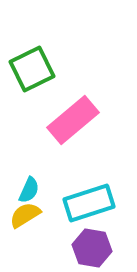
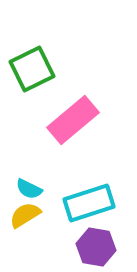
cyan semicircle: moved 1 px up; rotated 92 degrees clockwise
purple hexagon: moved 4 px right, 1 px up
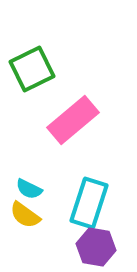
cyan rectangle: rotated 54 degrees counterclockwise
yellow semicircle: rotated 112 degrees counterclockwise
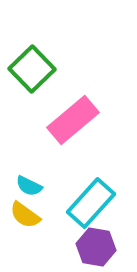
green square: rotated 18 degrees counterclockwise
cyan semicircle: moved 3 px up
cyan rectangle: moved 2 px right; rotated 24 degrees clockwise
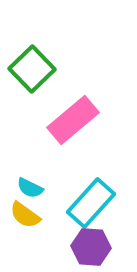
cyan semicircle: moved 1 px right, 2 px down
purple hexagon: moved 5 px left; rotated 6 degrees counterclockwise
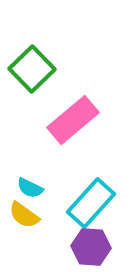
yellow semicircle: moved 1 px left
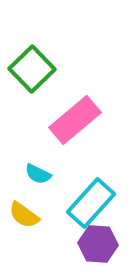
pink rectangle: moved 2 px right
cyan semicircle: moved 8 px right, 14 px up
purple hexagon: moved 7 px right, 3 px up
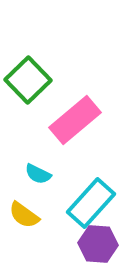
green square: moved 4 px left, 11 px down
